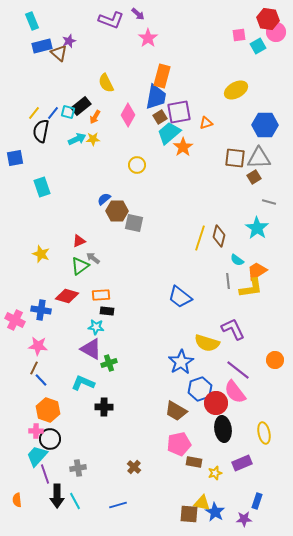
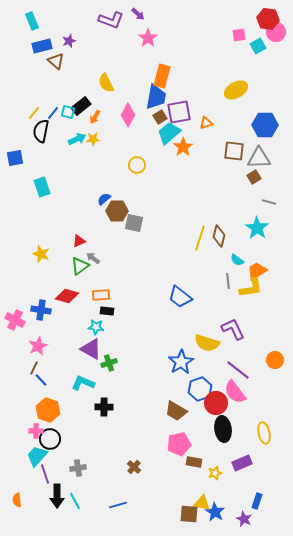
brown triangle at (59, 53): moved 3 px left, 8 px down
brown square at (235, 158): moved 1 px left, 7 px up
pink star at (38, 346): rotated 30 degrees counterclockwise
purple star at (244, 519): rotated 28 degrees clockwise
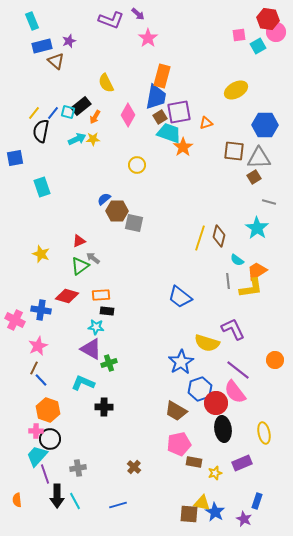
cyan trapezoid at (169, 133): rotated 60 degrees clockwise
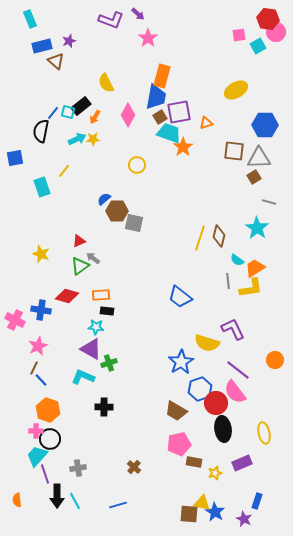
cyan rectangle at (32, 21): moved 2 px left, 2 px up
yellow line at (34, 113): moved 30 px right, 58 px down
orange trapezoid at (257, 271): moved 2 px left, 3 px up
cyan L-shape at (83, 383): moved 6 px up
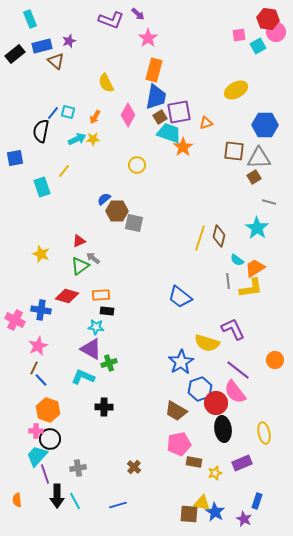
orange rectangle at (162, 76): moved 8 px left, 6 px up
black rectangle at (81, 106): moved 66 px left, 52 px up
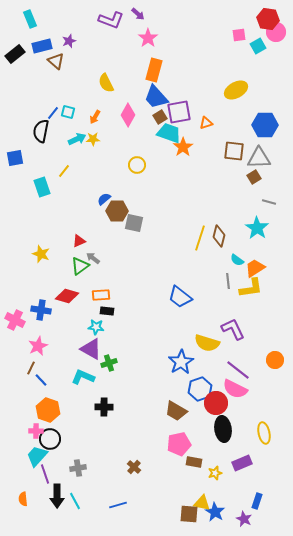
blue trapezoid at (156, 97): rotated 128 degrees clockwise
brown line at (34, 368): moved 3 px left
pink semicircle at (235, 392): moved 3 px up; rotated 25 degrees counterclockwise
orange semicircle at (17, 500): moved 6 px right, 1 px up
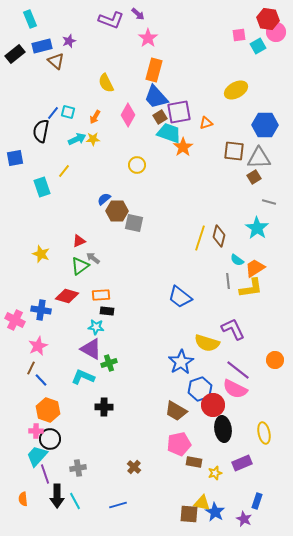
red circle at (216, 403): moved 3 px left, 2 px down
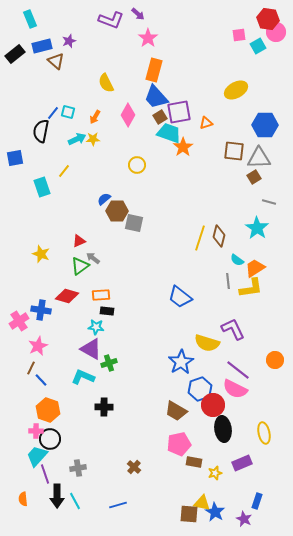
pink cross at (15, 320): moved 4 px right, 1 px down; rotated 30 degrees clockwise
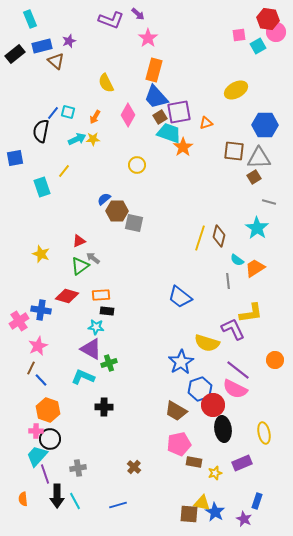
yellow L-shape at (251, 288): moved 25 px down
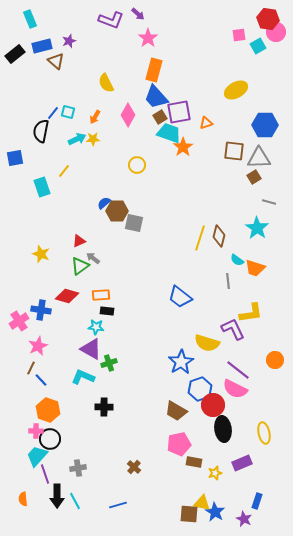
blue semicircle at (104, 199): moved 4 px down
orange trapezoid at (255, 268): rotated 130 degrees counterclockwise
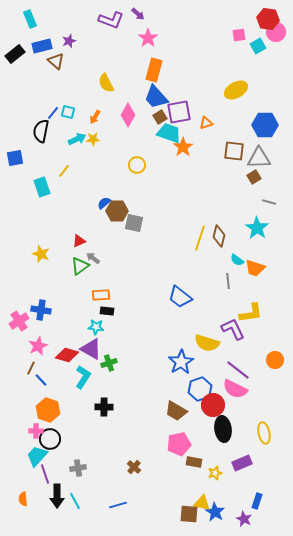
red diamond at (67, 296): moved 59 px down
cyan L-shape at (83, 377): rotated 100 degrees clockwise
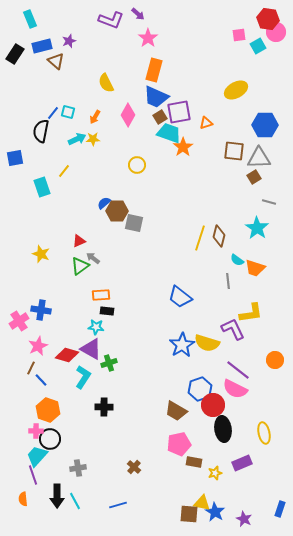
black rectangle at (15, 54): rotated 18 degrees counterclockwise
blue trapezoid at (156, 97): rotated 24 degrees counterclockwise
blue star at (181, 362): moved 1 px right, 17 px up
purple line at (45, 474): moved 12 px left, 1 px down
blue rectangle at (257, 501): moved 23 px right, 8 px down
